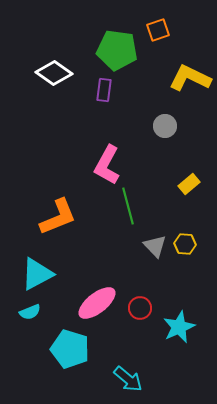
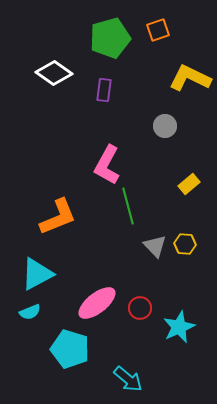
green pentagon: moved 7 px left, 12 px up; rotated 24 degrees counterclockwise
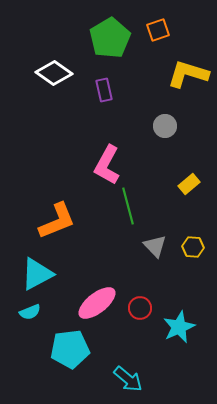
green pentagon: rotated 15 degrees counterclockwise
yellow L-shape: moved 2 px left, 4 px up; rotated 9 degrees counterclockwise
purple rectangle: rotated 20 degrees counterclockwise
orange L-shape: moved 1 px left, 4 px down
yellow hexagon: moved 8 px right, 3 px down
cyan pentagon: rotated 24 degrees counterclockwise
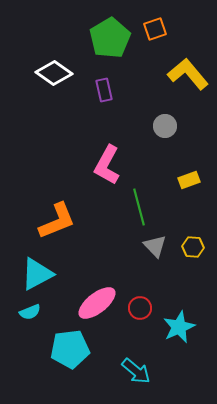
orange square: moved 3 px left, 1 px up
yellow L-shape: rotated 33 degrees clockwise
yellow rectangle: moved 4 px up; rotated 20 degrees clockwise
green line: moved 11 px right, 1 px down
cyan arrow: moved 8 px right, 8 px up
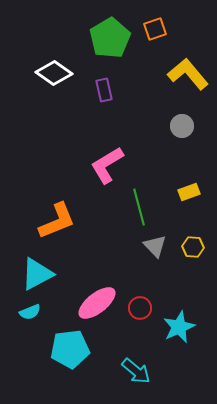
gray circle: moved 17 px right
pink L-shape: rotated 30 degrees clockwise
yellow rectangle: moved 12 px down
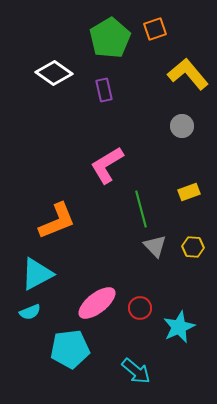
green line: moved 2 px right, 2 px down
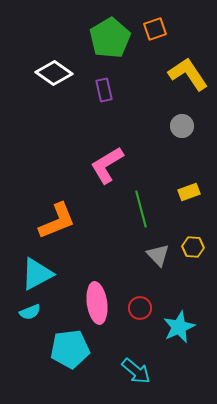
yellow L-shape: rotated 6 degrees clockwise
gray triangle: moved 3 px right, 9 px down
pink ellipse: rotated 60 degrees counterclockwise
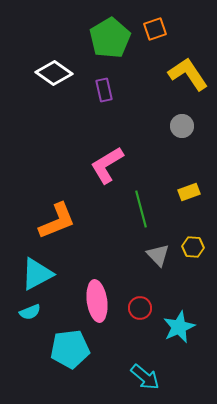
pink ellipse: moved 2 px up
cyan arrow: moved 9 px right, 6 px down
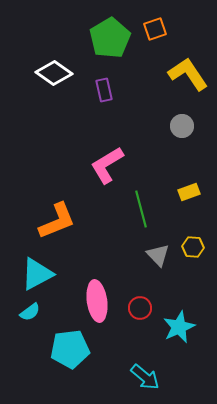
cyan semicircle: rotated 15 degrees counterclockwise
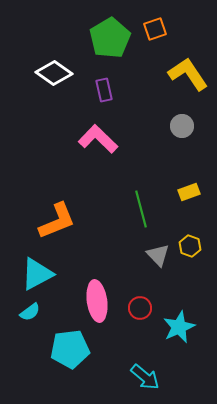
pink L-shape: moved 9 px left, 26 px up; rotated 75 degrees clockwise
yellow hexagon: moved 3 px left, 1 px up; rotated 15 degrees clockwise
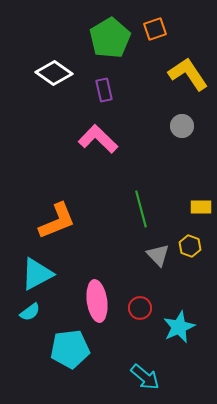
yellow rectangle: moved 12 px right, 15 px down; rotated 20 degrees clockwise
